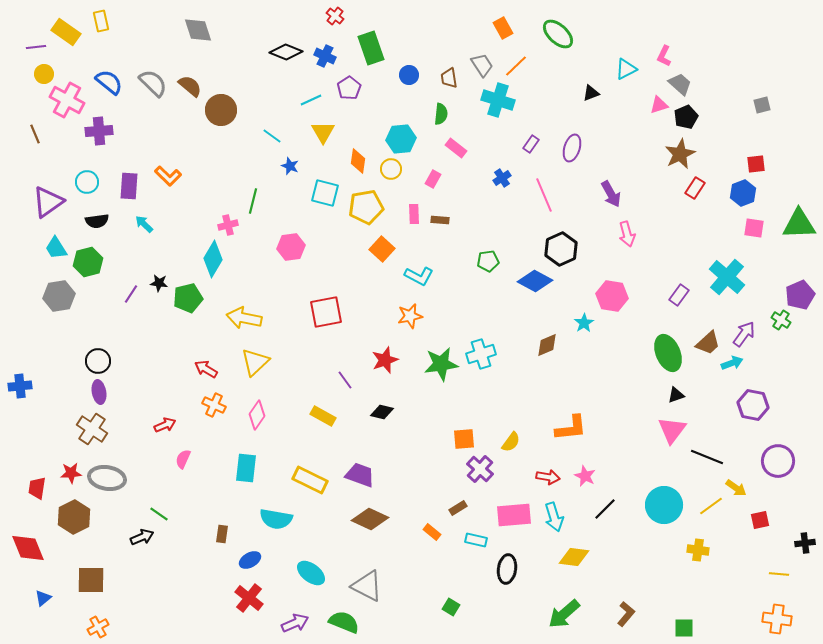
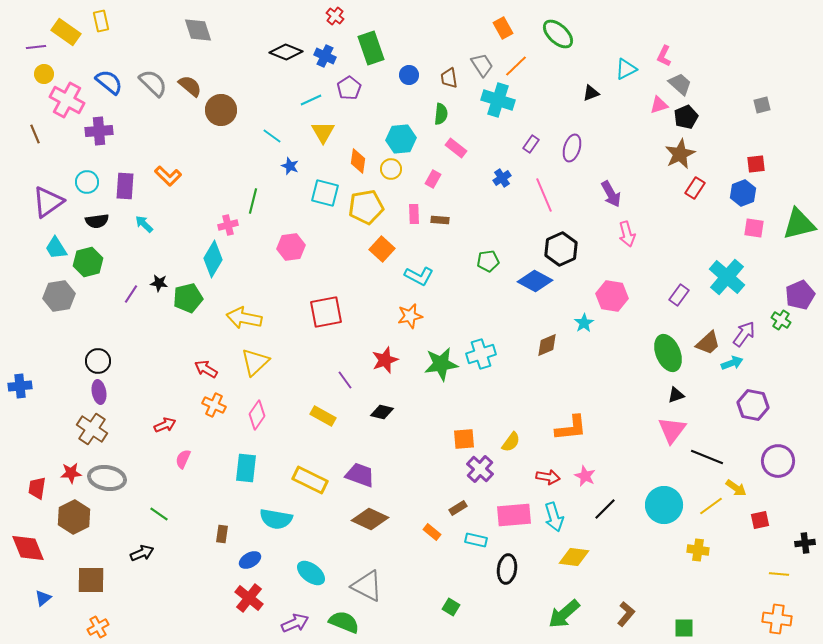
purple rectangle at (129, 186): moved 4 px left
green triangle at (799, 224): rotated 12 degrees counterclockwise
black arrow at (142, 537): moved 16 px down
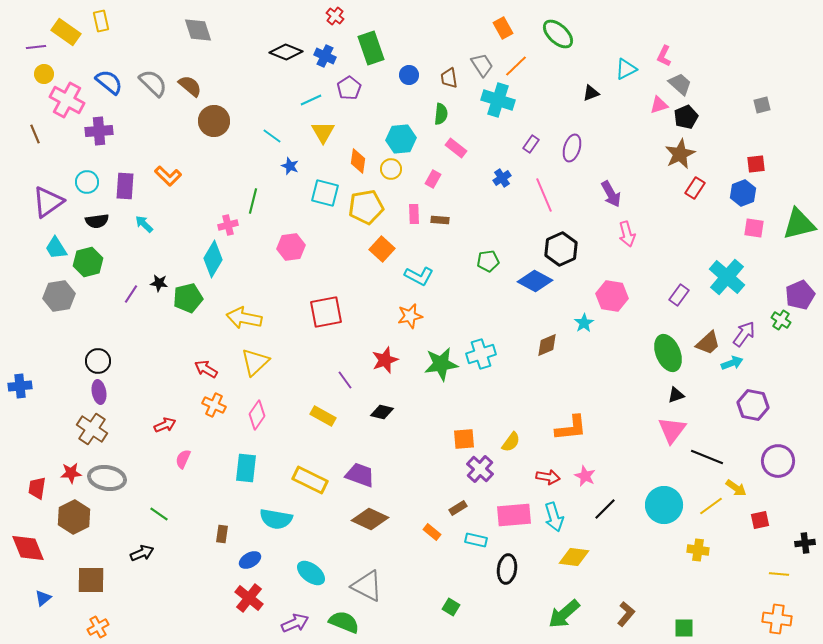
brown circle at (221, 110): moved 7 px left, 11 px down
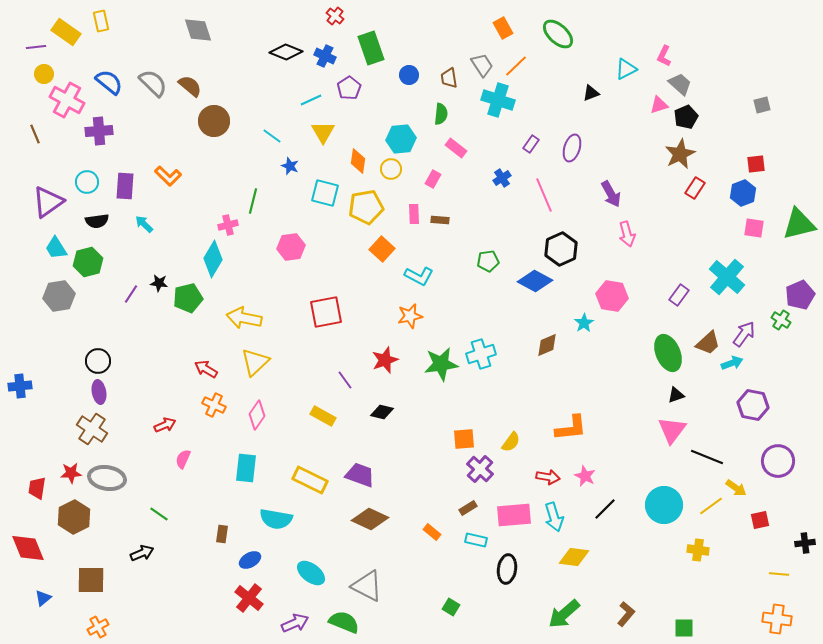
brown rectangle at (458, 508): moved 10 px right
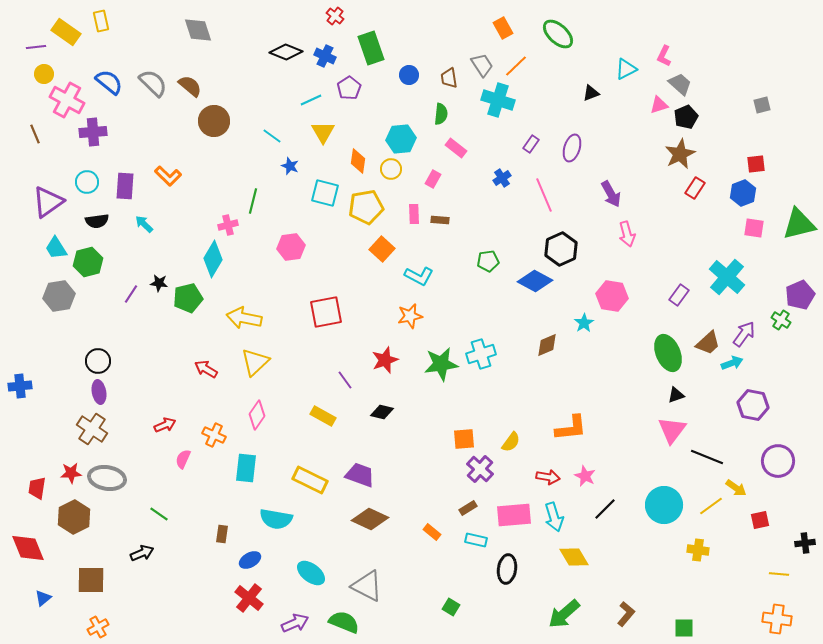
purple cross at (99, 131): moved 6 px left, 1 px down
orange cross at (214, 405): moved 30 px down
yellow diamond at (574, 557): rotated 52 degrees clockwise
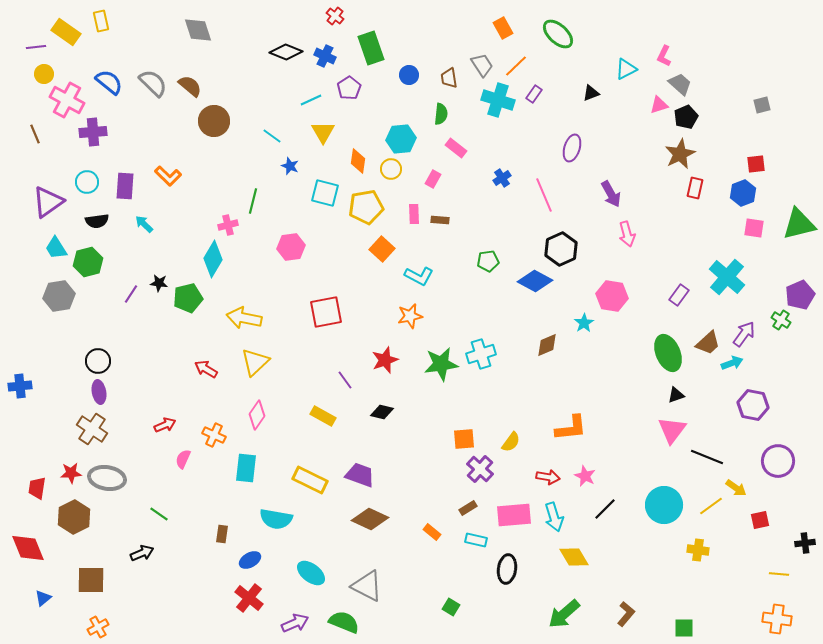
purple rectangle at (531, 144): moved 3 px right, 50 px up
red rectangle at (695, 188): rotated 20 degrees counterclockwise
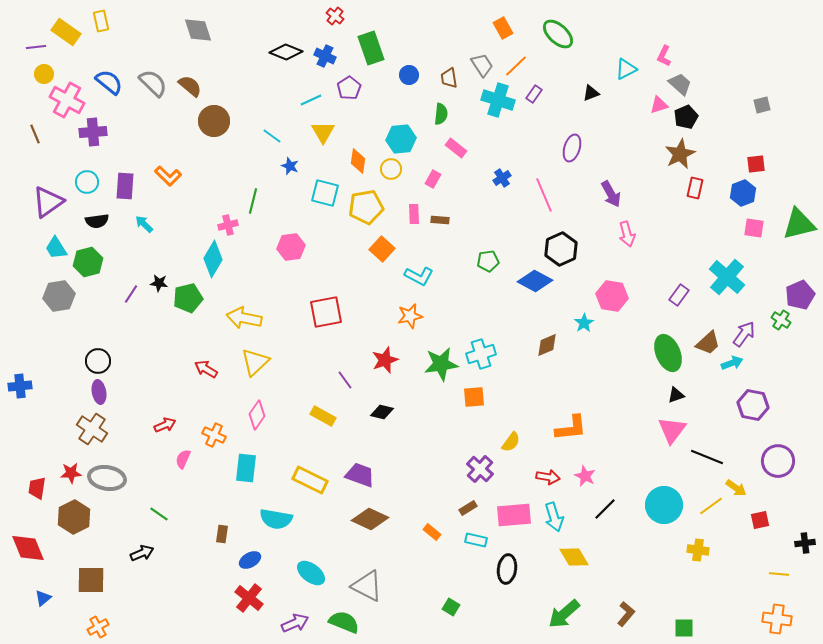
orange square at (464, 439): moved 10 px right, 42 px up
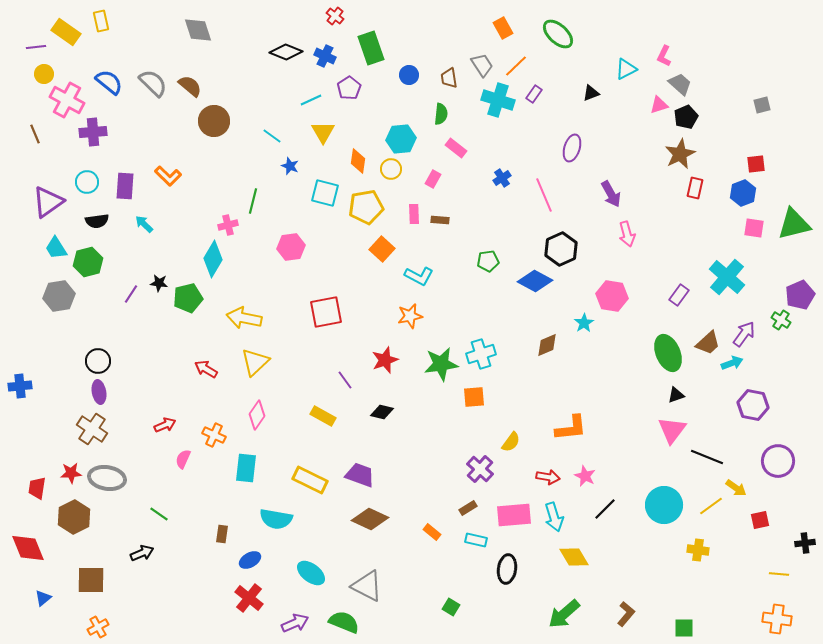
green triangle at (799, 224): moved 5 px left
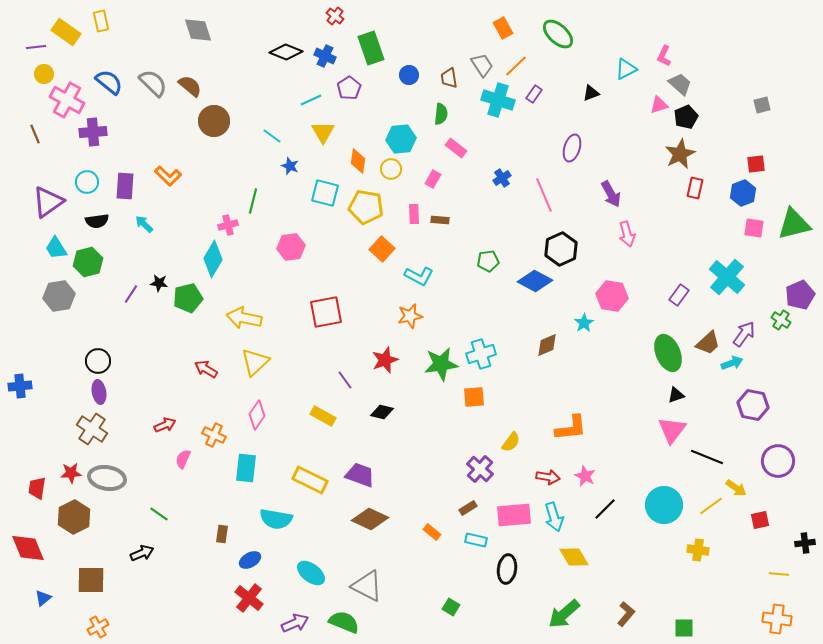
yellow pentagon at (366, 207): rotated 20 degrees clockwise
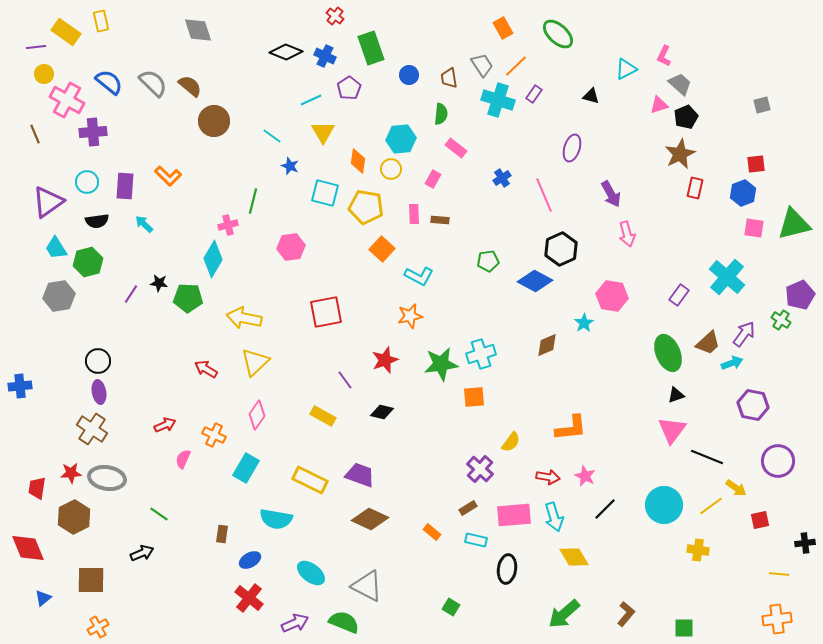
black triangle at (591, 93): moved 3 px down; rotated 36 degrees clockwise
green pentagon at (188, 298): rotated 16 degrees clockwise
cyan rectangle at (246, 468): rotated 24 degrees clockwise
orange cross at (777, 619): rotated 16 degrees counterclockwise
